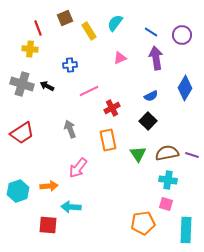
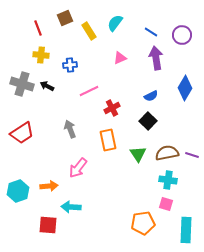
yellow cross: moved 11 px right, 6 px down
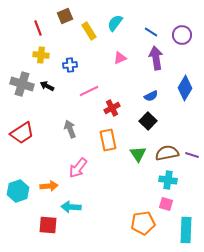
brown square: moved 2 px up
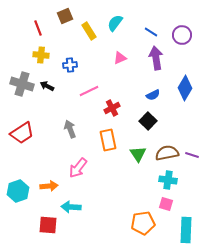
blue semicircle: moved 2 px right, 1 px up
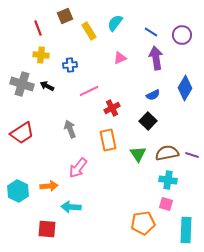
cyan hexagon: rotated 15 degrees counterclockwise
red square: moved 1 px left, 4 px down
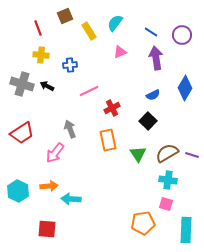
pink triangle: moved 6 px up
brown semicircle: rotated 20 degrees counterclockwise
pink arrow: moved 23 px left, 15 px up
cyan arrow: moved 8 px up
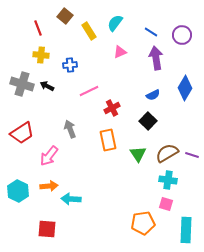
brown square: rotated 28 degrees counterclockwise
pink arrow: moved 6 px left, 3 px down
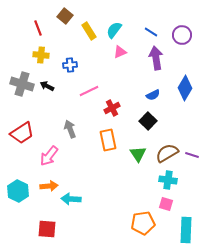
cyan semicircle: moved 1 px left, 7 px down
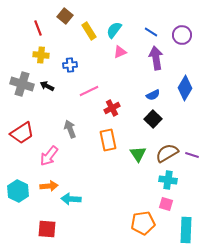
black square: moved 5 px right, 2 px up
